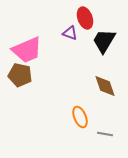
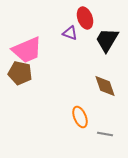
black trapezoid: moved 3 px right, 1 px up
brown pentagon: moved 2 px up
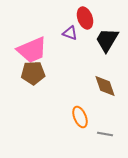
pink trapezoid: moved 5 px right
brown pentagon: moved 13 px right; rotated 15 degrees counterclockwise
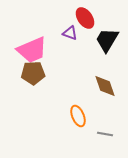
red ellipse: rotated 15 degrees counterclockwise
orange ellipse: moved 2 px left, 1 px up
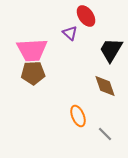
red ellipse: moved 1 px right, 2 px up
purple triangle: rotated 21 degrees clockwise
black trapezoid: moved 4 px right, 10 px down
pink trapezoid: rotated 20 degrees clockwise
gray line: rotated 35 degrees clockwise
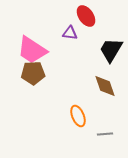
purple triangle: rotated 35 degrees counterclockwise
pink trapezoid: rotated 36 degrees clockwise
gray line: rotated 49 degrees counterclockwise
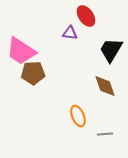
pink trapezoid: moved 11 px left, 1 px down
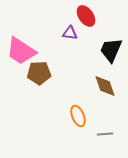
black trapezoid: rotated 8 degrees counterclockwise
brown pentagon: moved 6 px right
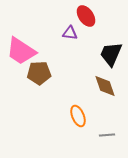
black trapezoid: moved 4 px down
gray line: moved 2 px right, 1 px down
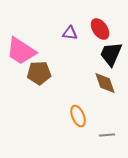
red ellipse: moved 14 px right, 13 px down
brown diamond: moved 3 px up
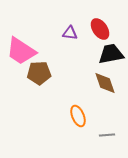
black trapezoid: rotated 56 degrees clockwise
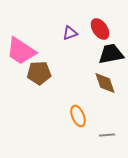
purple triangle: rotated 28 degrees counterclockwise
